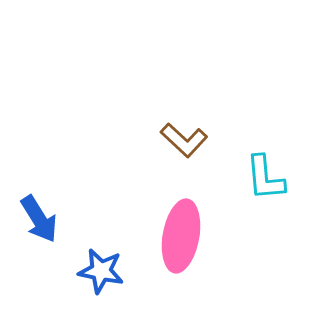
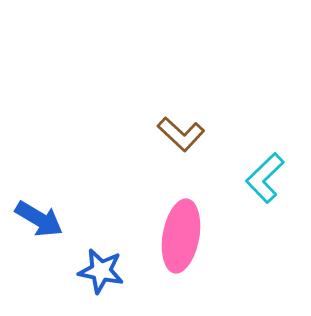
brown L-shape: moved 3 px left, 6 px up
cyan L-shape: rotated 51 degrees clockwise
blue arrow: rotated 27 degrees counterclockwise
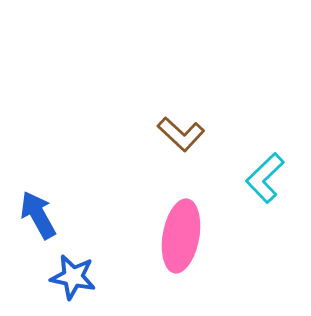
blue arrow: moved 1 px left, 4 px up; rotated 150 degrees counterclockwise
blue star: moved 28 px left, 6 px down
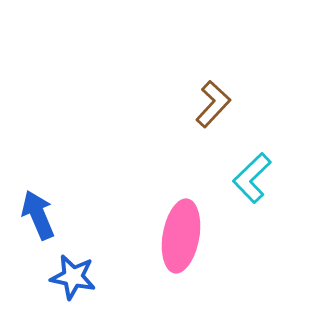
brown L-shape: moved 32 px right, 30 px up; rotated 90 degrees counterclockwise
cyan L-shape: moved 13 px left
blue arrow: rotated 6 degrees clockwise
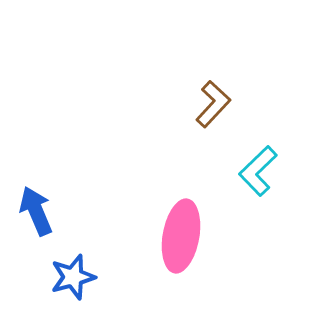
cyan L-shape: moved 6 px right, 7 px up
blue arrow: moved 2 px left, 4 px up
blue star: rotated 27 degrees counterclockwise
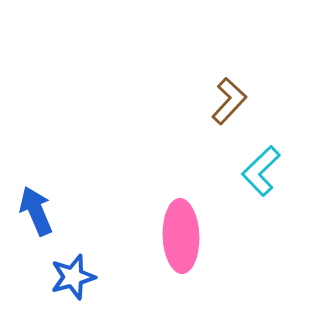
brown L-shape: moved 16 px right, 3 px up
cyan L-shape: moved 3 px right
pink ellipse: rotated 12 degrees counterclockwise
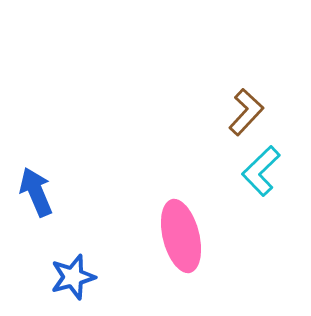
brown L-shape: moved 17 px right, 11 px down
blue arrow: moved 19 px up
pink ellipse: rotated 12 degrees counterclockwise
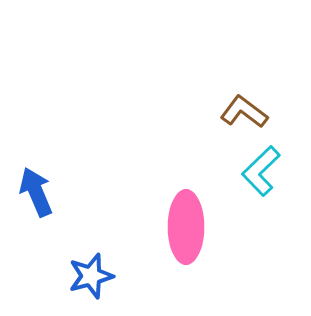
brown L-shape: moved 2 px left; rotated 96 degrees counterclockwise
pink ellipse: moved 5 px right, 9 px up; rotated 14 degrees clockwise
blue star: moved 18 px right, 1 px up
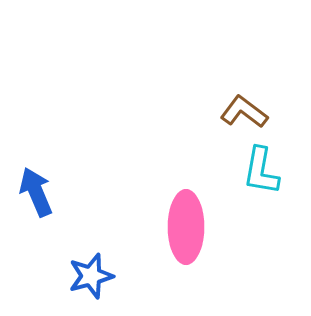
cyan L-shape: rotated 36 degrees counterclockwise
